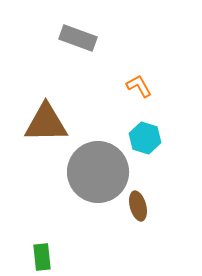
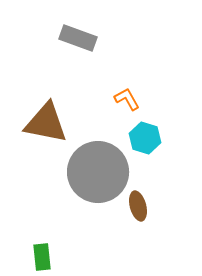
orange L-shape: moved 12 px left, 13 px down
brown triangle: rotated 12 degrees clockwise
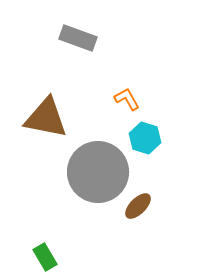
brown triangle: moved 5 px up
brown ellipse: rotated 60 degrees clockwise
green rectangle: moved 3 px right; rotated 24 degrees counterclockwise
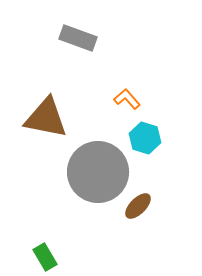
orange L-shape: rotated 12 degrees counterclockwise
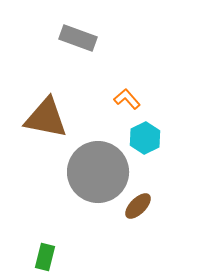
cyan hexagon: rotated 16 degrees clockwise
green rectangle: rotated 44 degrees clockwise
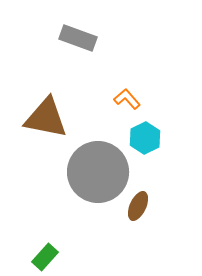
brown ellipse: rotated 20 degrees counterclockwise
green rectangle: rotated 28 degrees clockwise
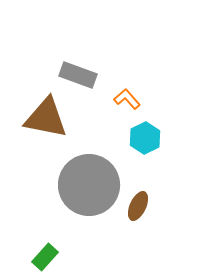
gray rectangle: moved 37 px down
gray circle: moved 9 px left, 13 px down
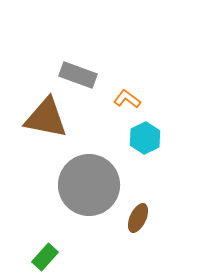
orange L-shape: rotated 12 degrees counterclockwise
brown ellipse: moved 12 px down
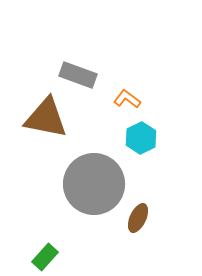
cyan hexagon: moved 4 px left
gray circle: moved 5 px right, 1 px up
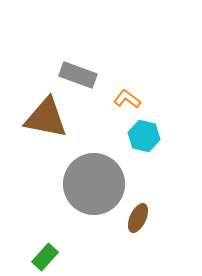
cyan hexagon: moved 3 px right, 2 px up; rotated 20 degrees counterclockwise
